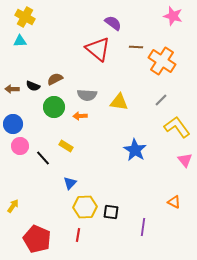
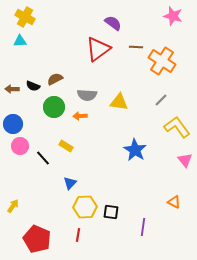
red triangle: rotated 44 degrees clockwise
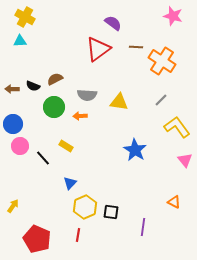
yellow hexagon: rotated 20 degrees counterclockwise
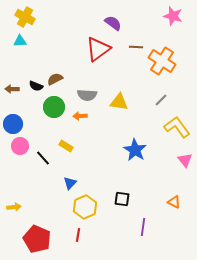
black semicircle: moved 3 px right
yellow arrow: moved 1 px right, 1 px down; rotated 48 degrees clockwise
black square: moved 11 px right, 13 px up
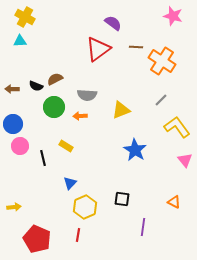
yellow triangle: moved 2 px right, 8 px down; rotated 30 degrees counterclockwise
black line: rotated 28 degrees clockwise
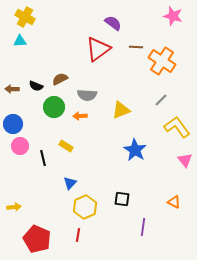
brown semicircle: moved 5 px right
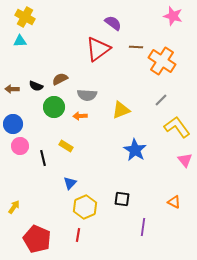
yellow arrow: rotated 48 degrees counterclockwise
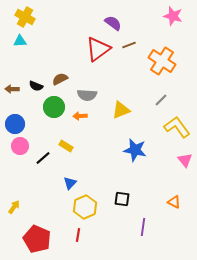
brown line: moved 7 px left, 2 px up; rotated 24 degrees counterclockwise
blue circle: moved 2 px right
blue star: rotated 20 degrees counterclockwise
black line: rotated 63 degrees clockwise
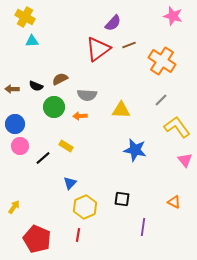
purple semicircle: rotated 96 degrees clockwise
cyan triangle: moved 12 px right
yellow triangle: rotated 24 degrees clockwise
